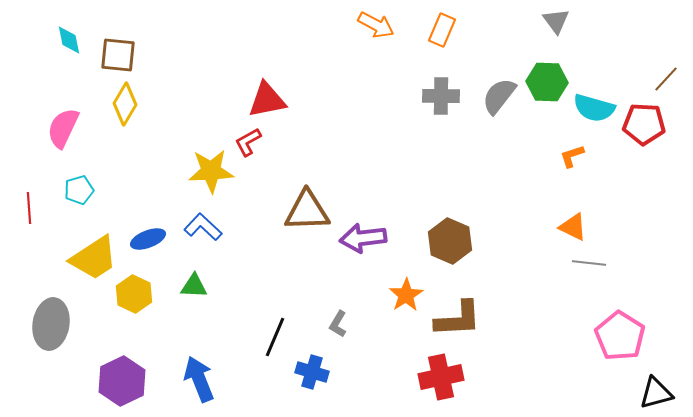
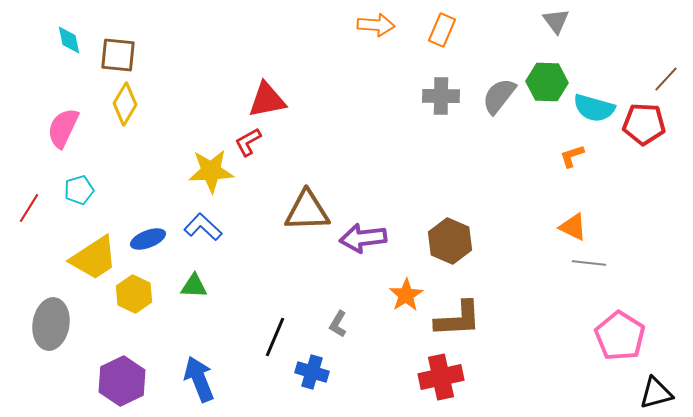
orange arrow: rotated 24 degrees counterclockwise
red line: rotated 36 degrees clockwise
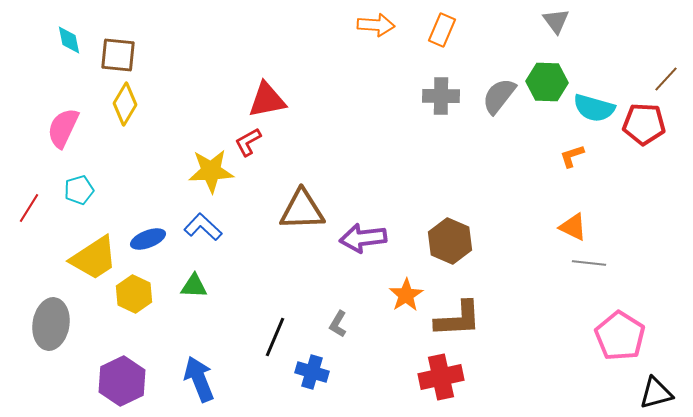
brown triangle: moved 5 px left, 1 px up
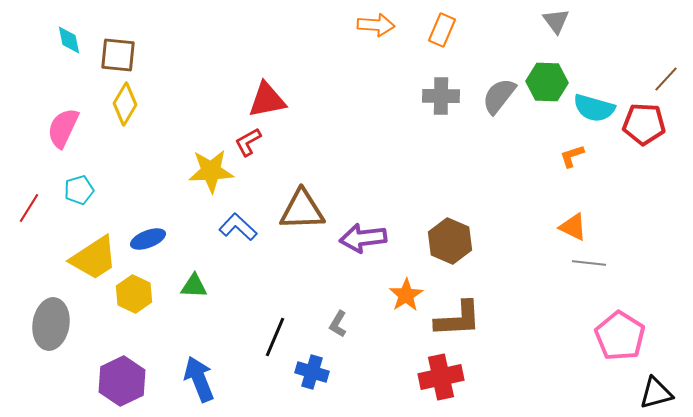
blue L-shape: moved 35 px right
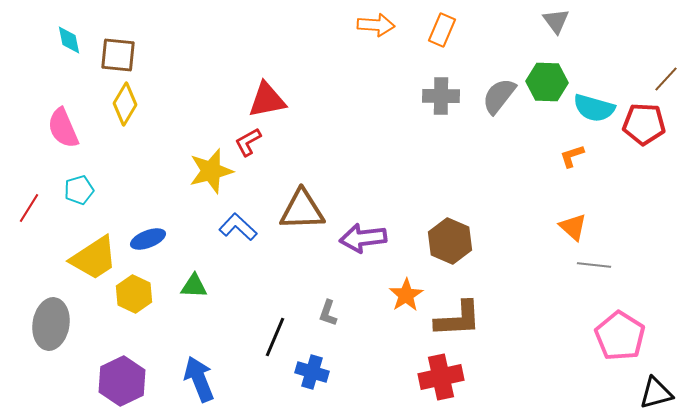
pink semicircle: rotated 48 degrees counterclockwise
yellow star: rotated 12 degrees counterclockwise
orange triangle: rotated 16 degrees clockwise
gray line: moved 5 px right, 2 px down
gray L-shape: moved 10 px left, 11 px up; rotated 12 degrees counterclockwise
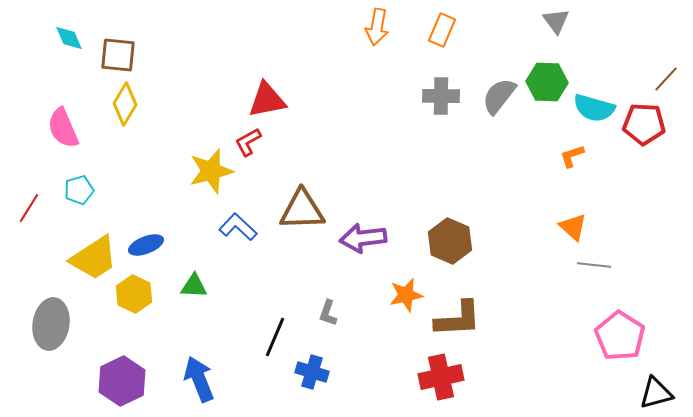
orange arrow: moved 1 px right, 2 px down; rotated 96 degrees clockwise
cyan diamond: moved 2 px up; rotated 12 degrees counterclockwise
blue ellipse: moved 2 px left, 6 px down
orange star: rotated 20 degrees clockwise
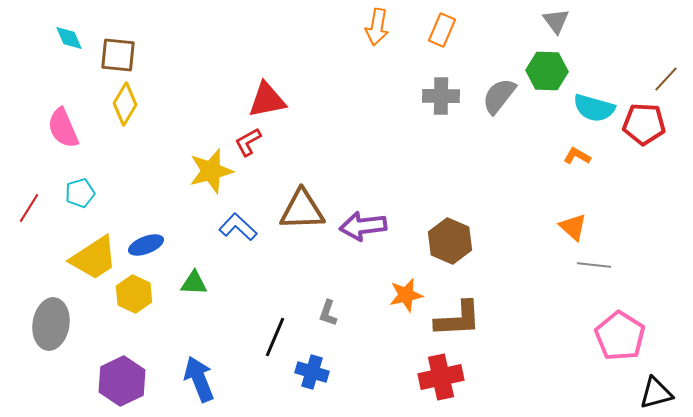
green hexagon: moved 11 px up
orange L-shape: moved 5 px right; rotated 48 degrees clockwise
cyan pentagon: moved 1 px right, 3 px down
purple arrow: moved 12 px up
green triangle: moved 3 px up
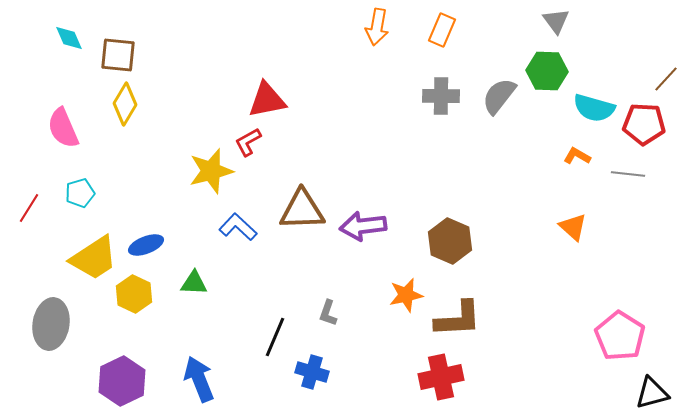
gray line: moved 34 px right, 91 px up
black triangle: moved 4 px left
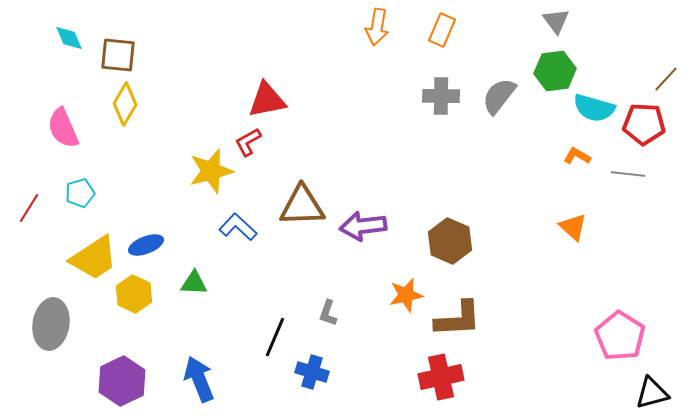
green hexagon: moved 8 px right; rotated 9 degrees counterclockwise
brown triangle: moved 4 px up
